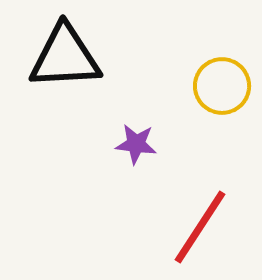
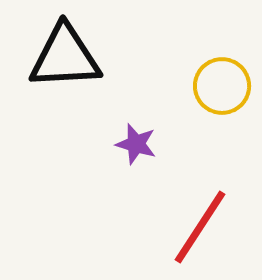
purple star: rotated 9 degrees clockwise
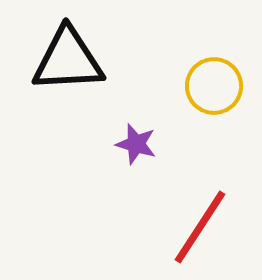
black triangle: moved 3 px right, 3 px down
yellow circle: moved 8 px left
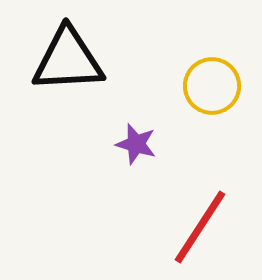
yellow circle: moved 2 px left
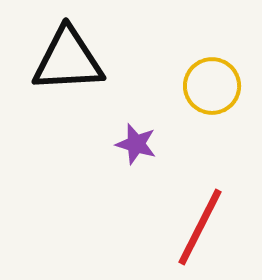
red line: rotated 6 degrees counterclockwise
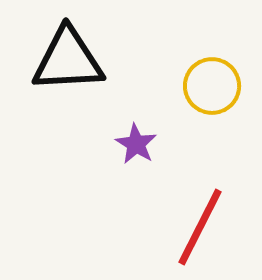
purple star: rotated 15 degrees clockwise
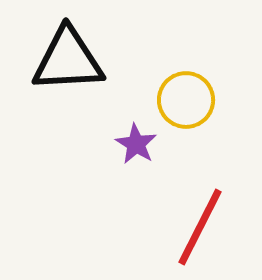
yellow circle: moved 26 px left, 14 px down
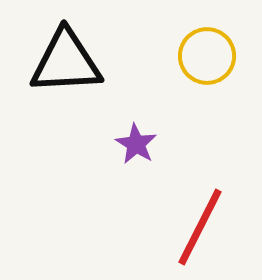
black triangle: moved 2 px left, 2 px down
yellow circle: moved 21 px right, 44 px up
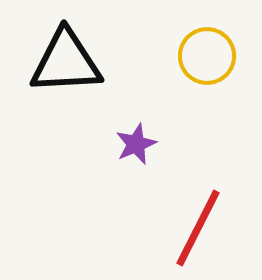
purple star: rotated 18 degrees clockwise
red line: moved 2 px left, 1 px down
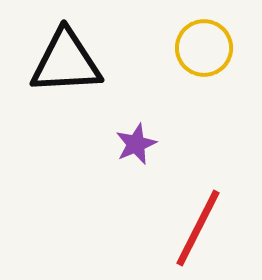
yellow circle: moved 3 px left, 8 px up
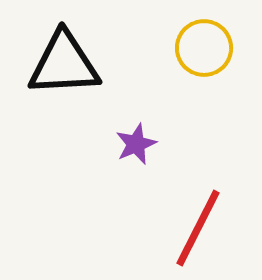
black triangle: moved 2 px left, 2 px down
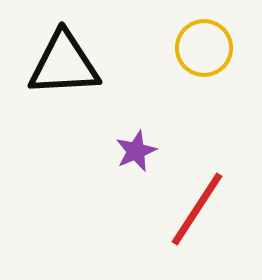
purple star: moved 7 px down
red line: moved 1 px left, 19 px up; rotated 6 degrees clockwise
